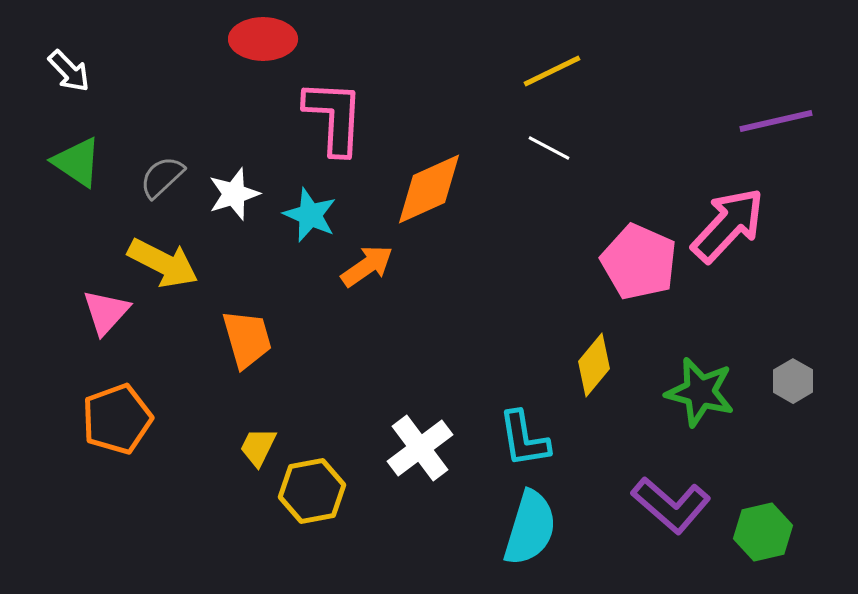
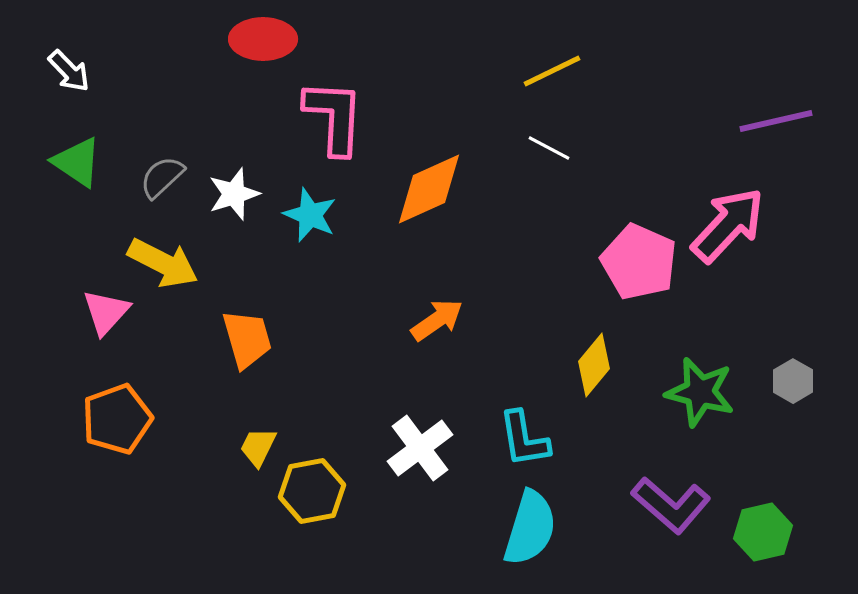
orange arrow: moved 70 px right, 54 px down
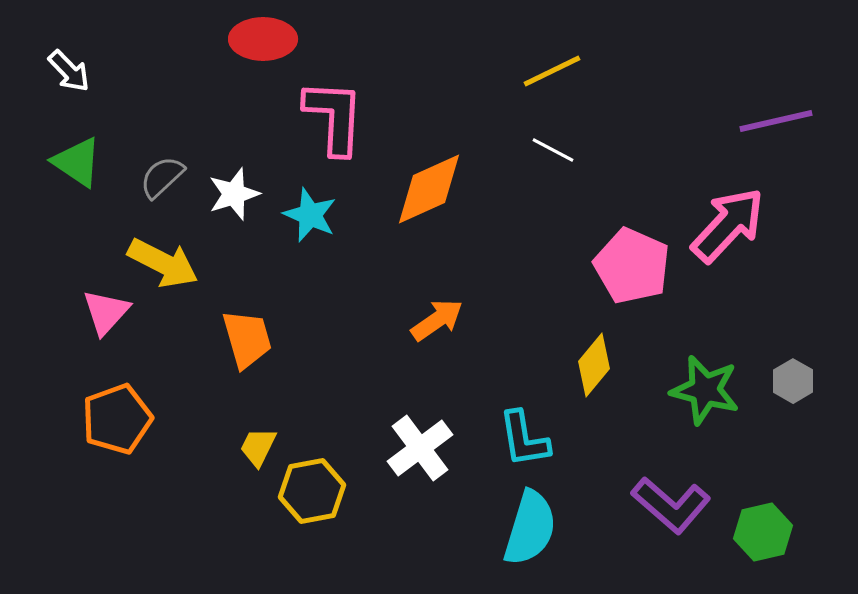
white line: moved 4 px right, 2 px down
pink pentagon: moved 7 px left, 4 px down
green star: moved 5 px right, 2 px up
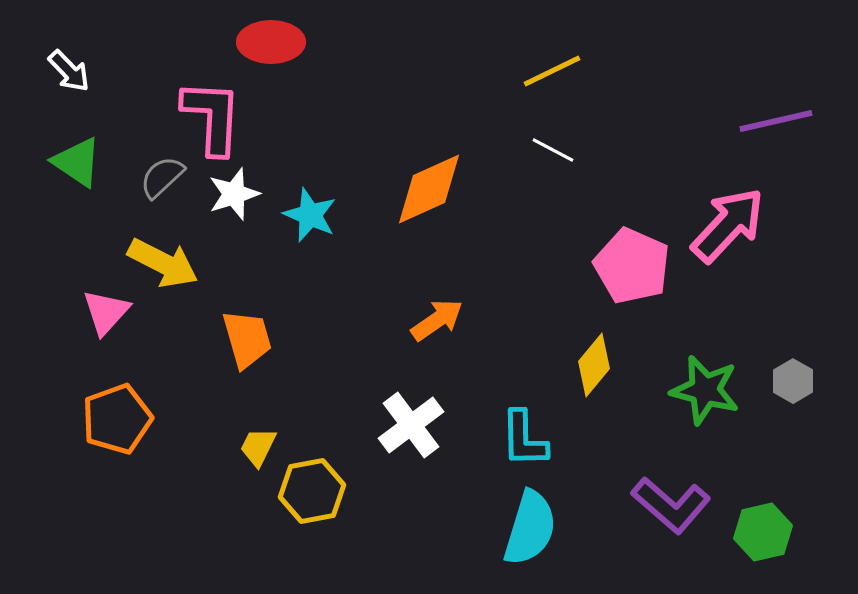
red ellipse: moved 8 px right, 3 px down
pink L-shape: moved 122 px left
cyan L-shape: rotated 8 degrees clockwise
white cross: moved 9 px left, 23 px up
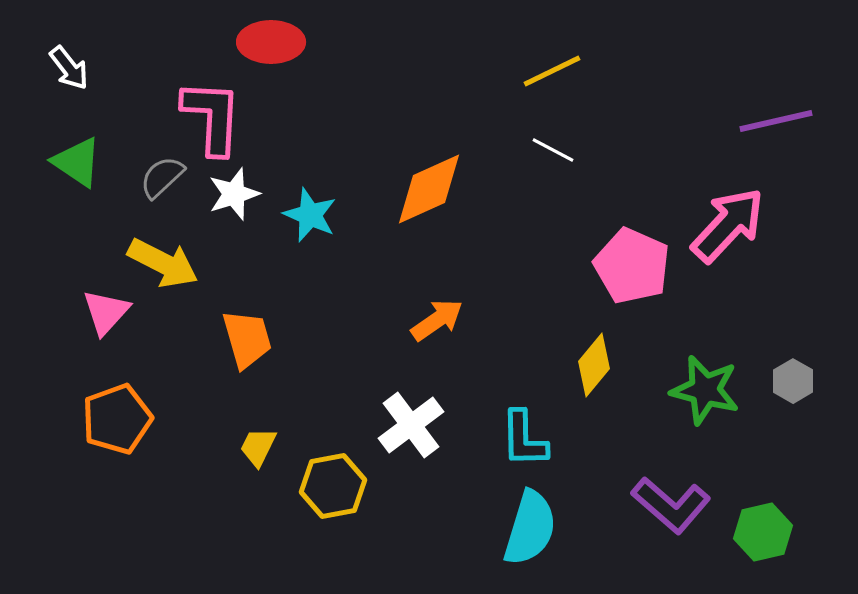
white arrow: moved 3 px up; rotated 6 degrees clockwise
yellow hexagon: moved 21 px right, 5 px up
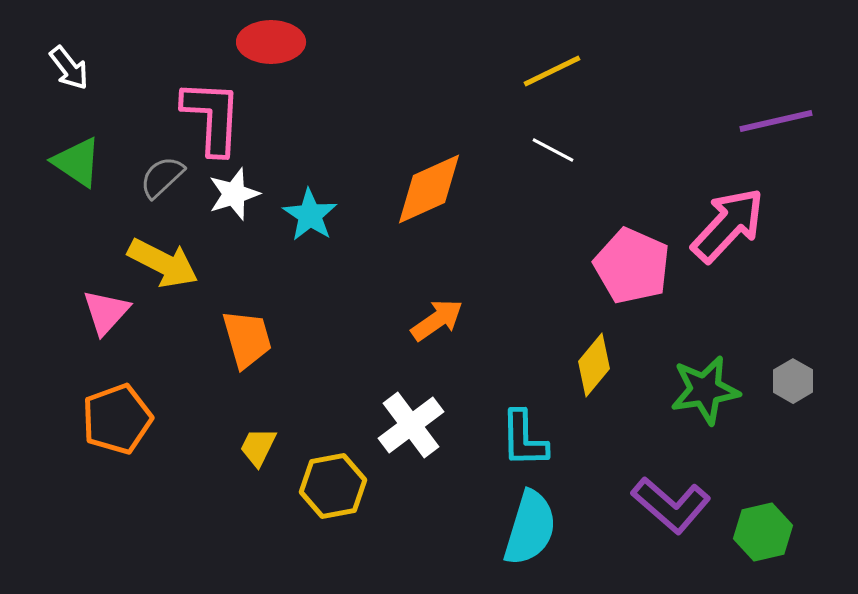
cyan star: rotated 10 degrees clockwise
green star: rotated 24 degrees counterclockwise
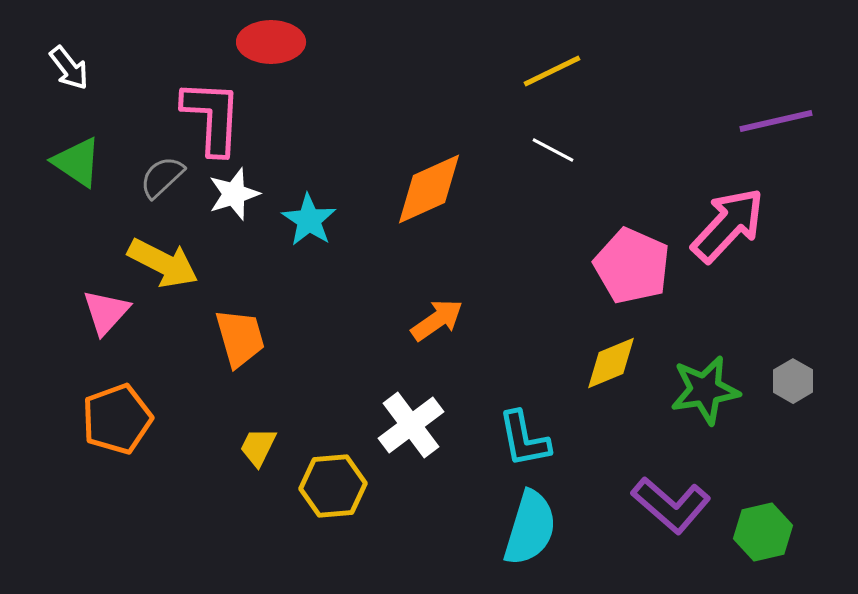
cyan star: moved 1 px left, 5 px down
orange trapezoid: moved 7 px left, 1 px up
yellow diamond: moved 17 px right, 2 px up; rotated 28 degrees clockwise
cyan L-shape: rotated 10 degrees counterclockwise
yellow hexagon: rotated 6 degrees clockwise
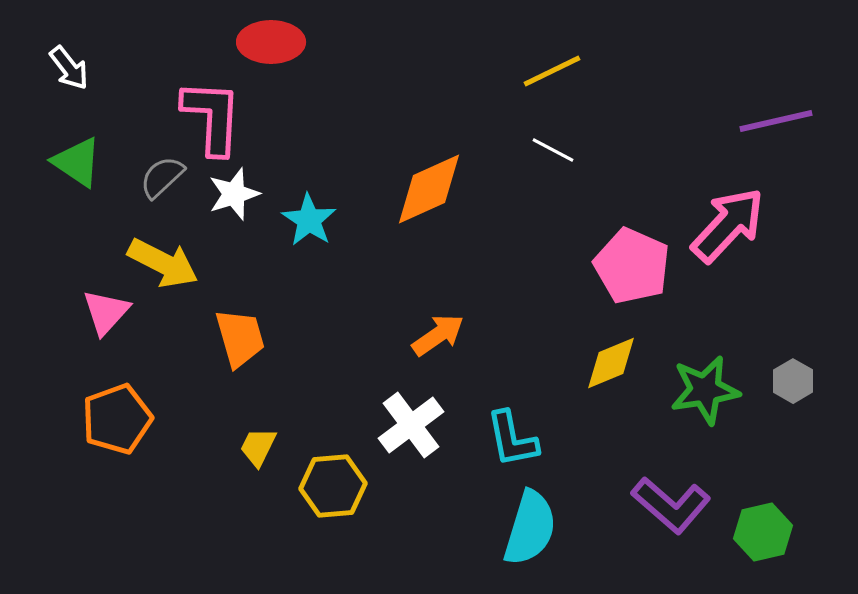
orange arrow: moved 1 px right, 15 px down
cyan L-shape: moved 12 px left
